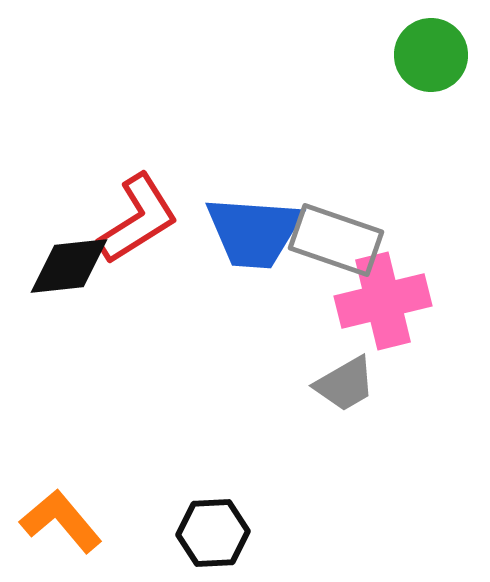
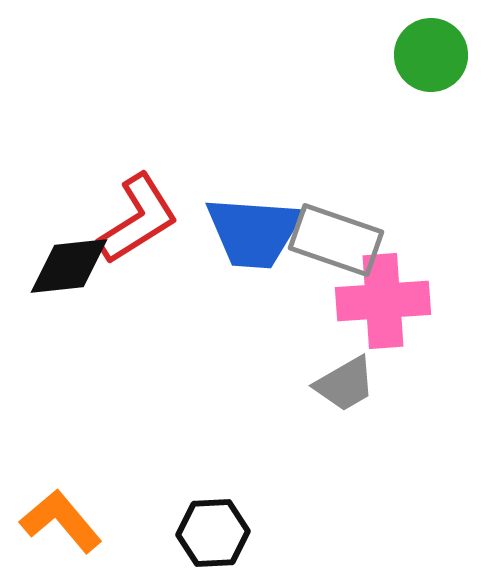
pink cross: rotated 10 degrees clockwise
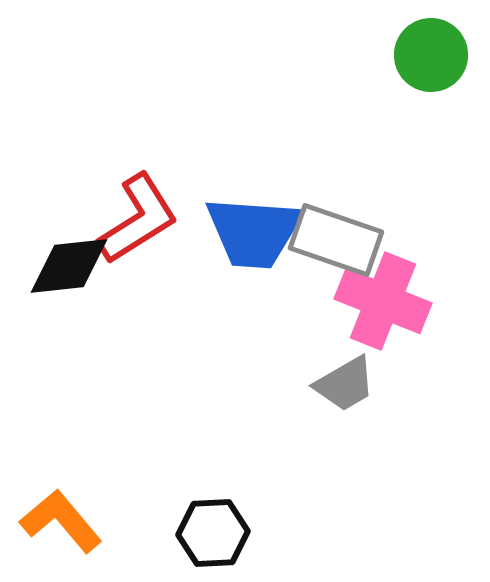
pink cross: rotated 26 degrees clockwise
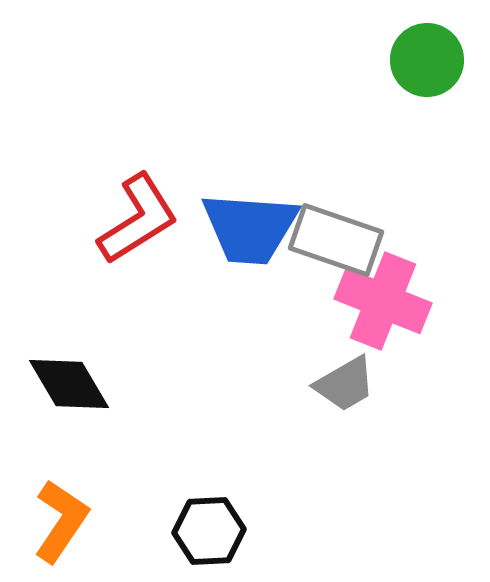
green circle: moved 4 px left, 5 px down
blue trapezoid: moved 4 px left, 4 px up
black diamond: moved 118 px down; rotated 66 degrees clockwise
orange L-shape: rotated 74 degrees clockwise
black hexagon: moved 4 px left, 2 px up
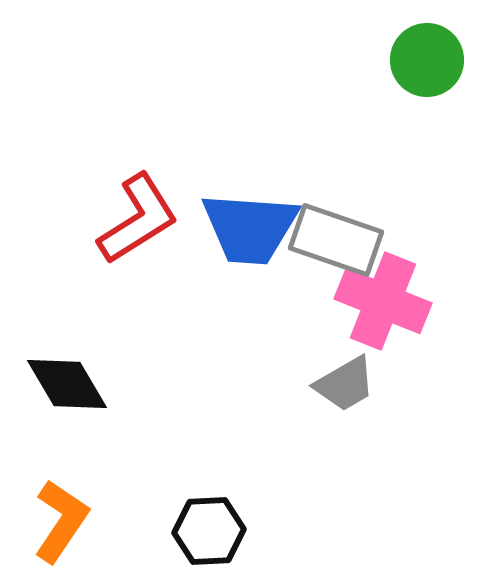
black diamond: moved 2 px left
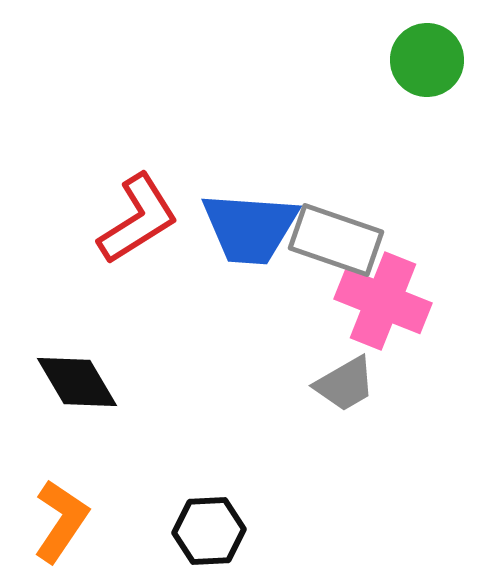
black diamond: moved 10 px right, 2 px up
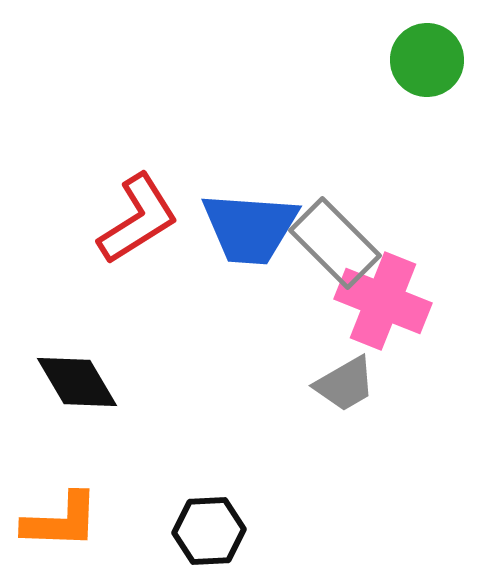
gray rectangle: moved 1 px left, 3 px down; rotated 26 degrees clockwise
orange L-shape: rotated 58 degrees clockwise
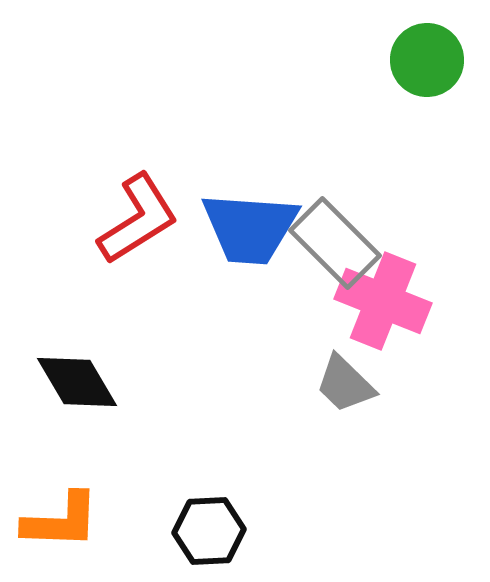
gray trapezoid: rotated 74 degrees clockwise
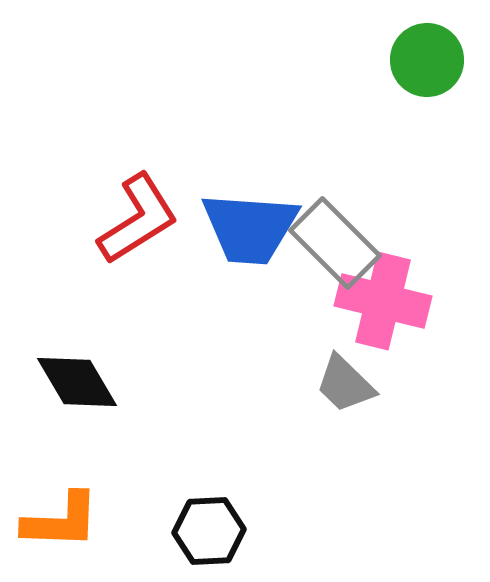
pink cross: rotated 8 degrees counterclockwise
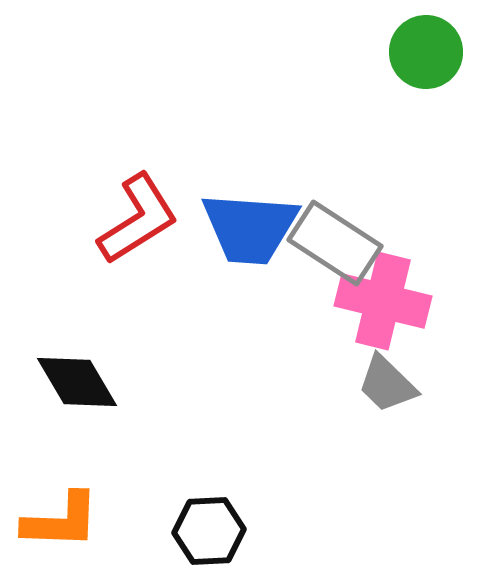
green circle: moved 1 px left, 8 px up
gray rectangle: rotated 12 degrees counterclockwise
gray trapezoid: moved 42 px right
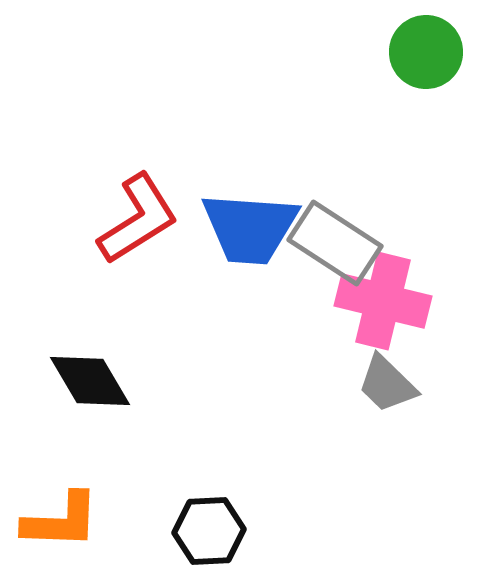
black diamond: moved 13 px right, 1 px up
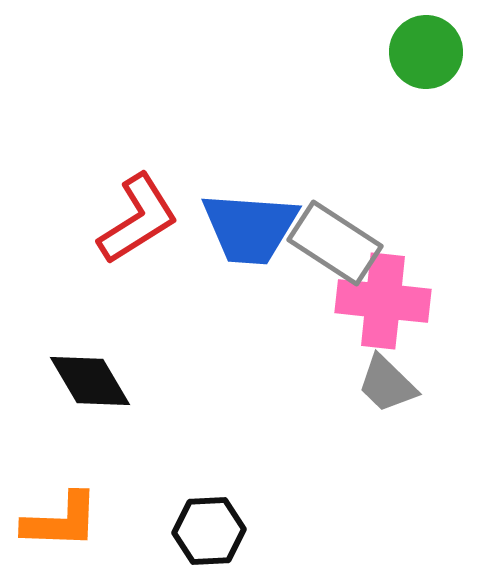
pink cross: rotated 8 degrees counterclockwise
